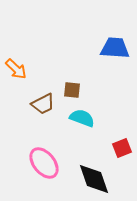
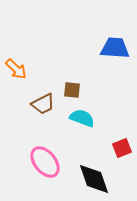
pink ellipse: moved 1 px right, 1 px up
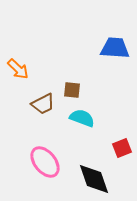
orange arrow: moved 2 px right
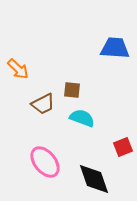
red square: moved 1 px right, 1 px up
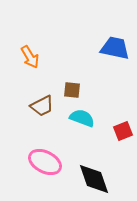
blue trapezoid: rotated 8 degrees clockwise
orange arrow: moved 12 px right, 12 px up; rotated 15 degrees clockwise
brown trapezoid: moved 1 px left, 2 px down
red square: moved 16 px up
pink ellipse: rotated 24 degrees counterclockwise
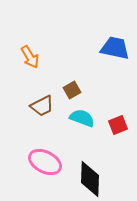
brown square: rotated 36 degrees counterclockwise
red square: moved 5 px left, 6 px up
black diamond: moved 4 px left; rotated 21 degrees clockwise
